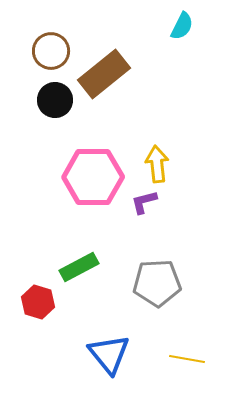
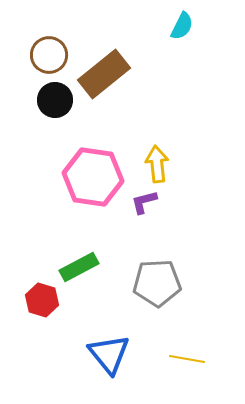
brown circle: moved 2 px left, 4 px down
pink hexagon: rotated 8 degrees clockwise
red hexagon: moved 4 px right, 2 px up
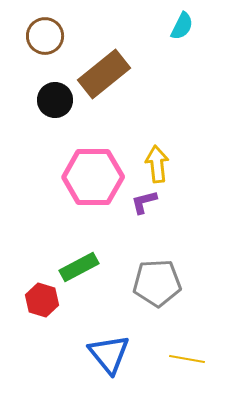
brown circle: moved 4 px left, 19 px up
pink hexagon: rotated 8 degrees counterclockwise
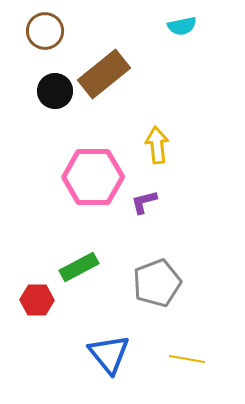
cyan semicircle: rotated 52 degrees clockwise
brown circle: moved 5 px up
black circle: moved 9 px up
yellow arrow: moved 19 px up
gray pentagon: rotated 18 degrees counterclockwise
red hexagon: moved 5 px left; rotated 16 degrees counterclockwise
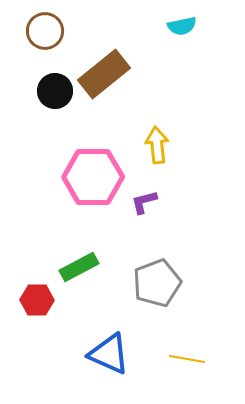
blue triangle: rotated 27 degrees counterclockwise
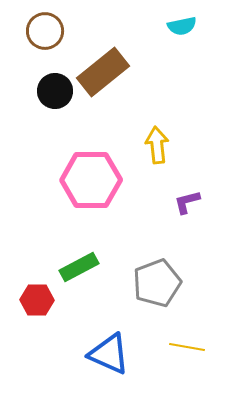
brown rectangle: moved 1 px left, 2 px up
pink hexagon: moved 2 px left, 3 px down
purple L-shape: moved 43 px right
yellow line: moved 12 px up
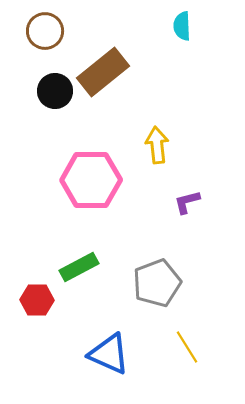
cyan semicircle: rotated 100 degrees clockwise
yellow line: rotated 48 degrees clockwise
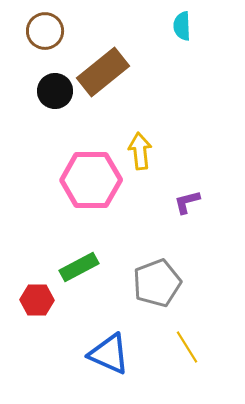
yellow arrow: moved 17 px left, 6 px down
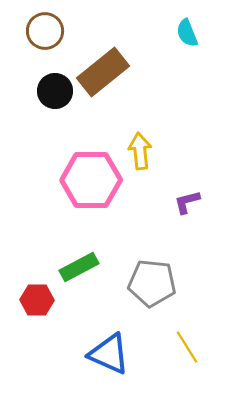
cyan semicircle: moved 5 px right, 7 px down; rotated 20 degrees counterclockwise
gray pentagon: moved 5 px left; rotated 27 degrees clockwise
